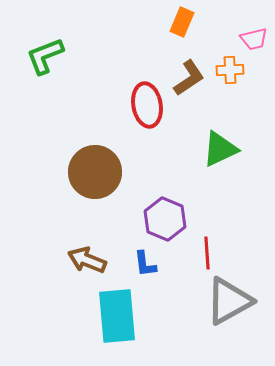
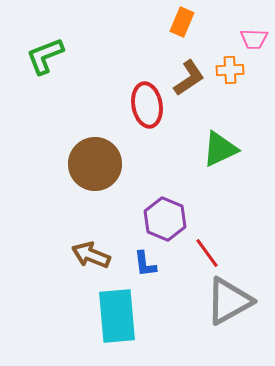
pink trapezoid: rotated 16 degrees clockwise
brown circle: moved 8 px up
red line: rotated 32 degrees counterclockwise
brown arrow: moved 4 px right, 5 px up
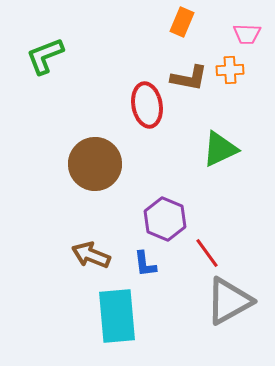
pink trapezoid: moved 7 px left, 5 px up
brown L-shape: rotated 45 degrees clockwise
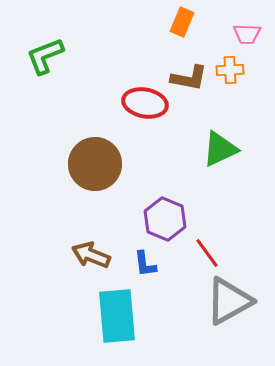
red ellipse: moved 2 px left, 2 px up; rotated 69 degrees counterclockwise
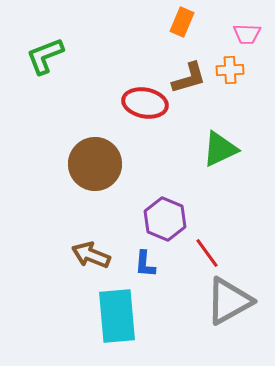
brown L-shape: rotated 27 degrees counterclockwise
blue L-shape: rotated 12 degrees clockwise
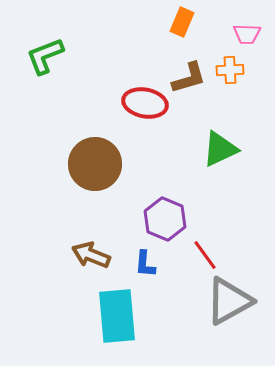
red line: moved 2 px left, 2 px down
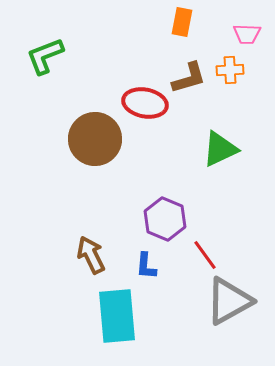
orange rectangle: rotated 12 degrees counterclockwise
brown circle: moved 25 px up
brown arrow: rotated 42 degrees clockwise
blue L-shape: moved 1 px right, 2 px down
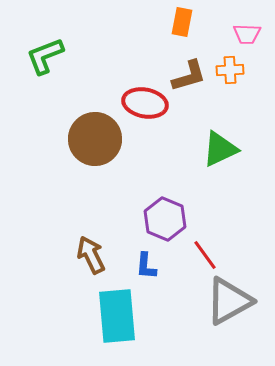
brown L-shape: moved 2 px up
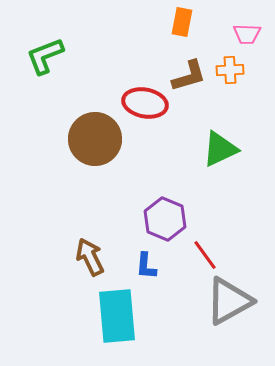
brown arrow: moved 1 px left, 2 px down
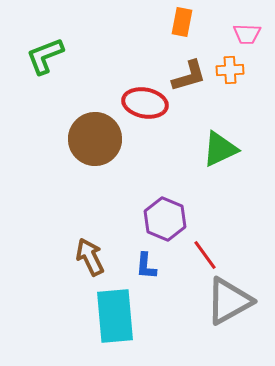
cyan rectangle: moved 2 px left
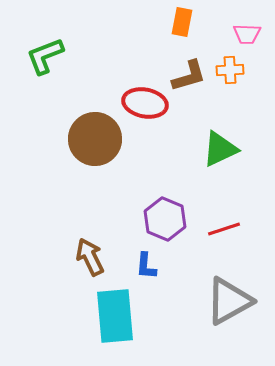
red line: moved 19 px right, 26 px up; rotated 72 degrees counterclockwise
